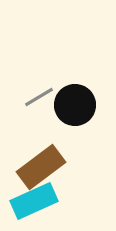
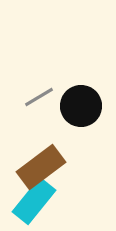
black circle: moved 6 px right, 1 px down
cyan rectangle: rotated 27 degrees counterclockwise
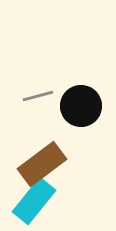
gray line: moved 1 px left, 1 px up; rotated 16 degrees clockwise
brown rectangle: moved 1 px right, 3 px up
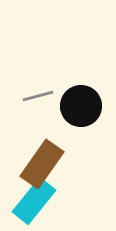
brown rectangle: rotated 18 degrees counterclockwise
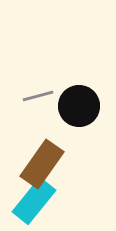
black circle: moved 2 px left
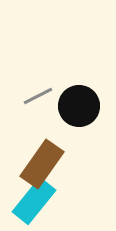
gray line: rotated 12 degrees counterclockwise
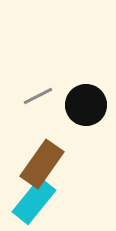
black circle: moved 7 px right, 1 px up
